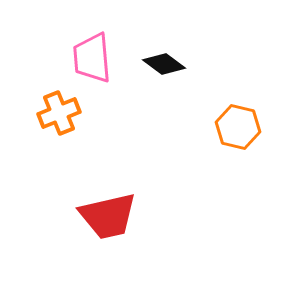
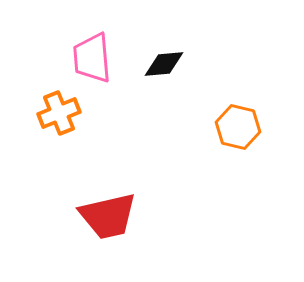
black diamond: rotated 42 degrees counterclockwise
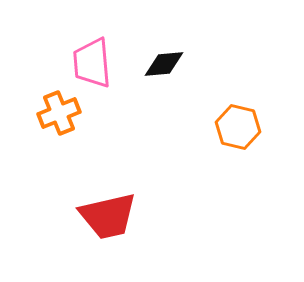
pink trapezoid: moved 5 px down
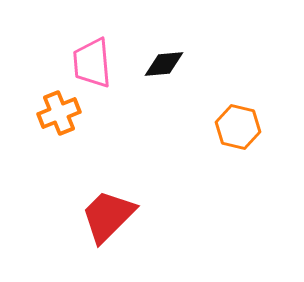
red trapezoid: rotated 148 degrees clockwise
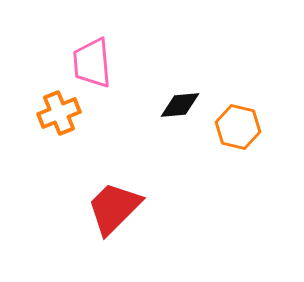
black diamond: moved 16 px right, 41 px down
red trapezoid: moved 6 px right, 8 px up
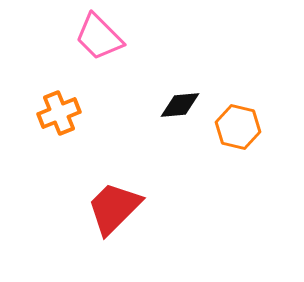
pink trapezoid: moved 7 px right, 26 px up; rotated 40 degrees counterclockwise
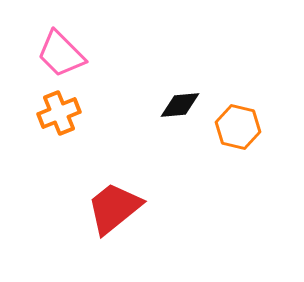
pink trapezoid: moved 38 px left, 17 px down
red trapezoid: rotated 6 degrees clockwise
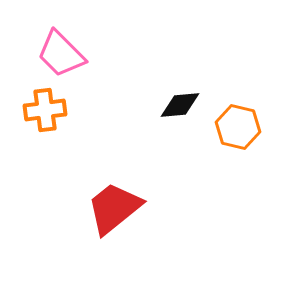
orange cross: moved 14 px left, 3 px up; rotated 15 degrees clockwise
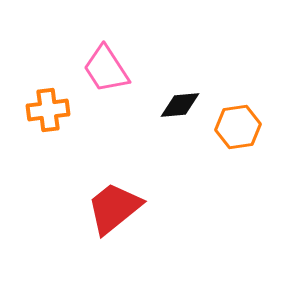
pink trapezoid: moved 45 px right, 15 px down; rotated 12 degrees clockwise
orange cross: moved 3 px right
orange hexagon: rotated 21 degrees counterclockwise
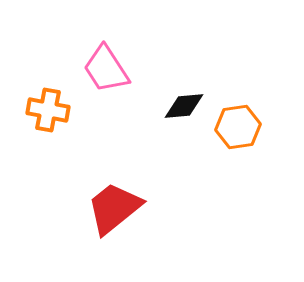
black diamond: moved 4 px right, 1 px down
orange cross: rotated 18 degrees clockwise
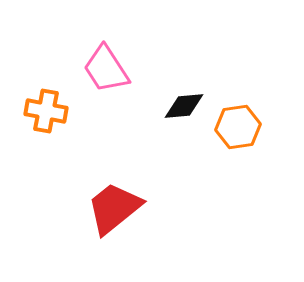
orange cross: moved 2 px left, 1 px down
